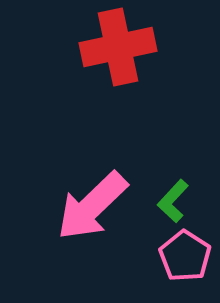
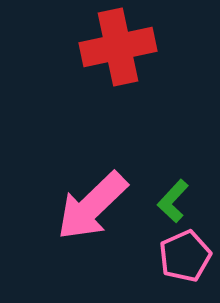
pink pentagon: rotated 15 degrees clockwise
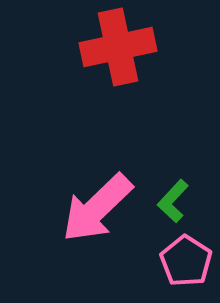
pink arrow: moved 5 px right, 2 px down
pink pentagon: moved 1 px right, 5 px down; rotated 15 degrees counterclockwise
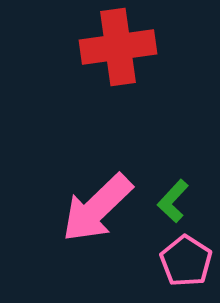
red cross: rotated 4 degrees clockwise
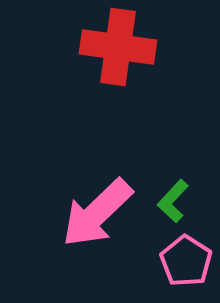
red cross: rotated 16 degrees clockwise
pink arrow: moved 5 px down
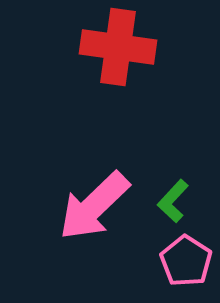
pink arrow: moved 3 px left, 7 px up
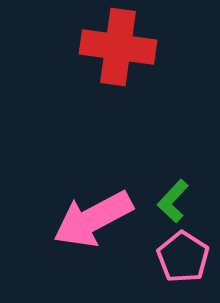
pink arrow: moved 1 px left, 13 px down; rotated 16 degrees clockwise
pink pentagon: moved 3 px left, 4 px up
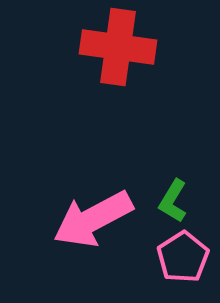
green L-shape: rotated 12 degrees counterclockwise
pink pentagon: rotated 6 degrees clockwise
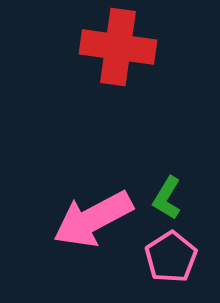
green L-shape: moved 6 px left, 3 px up
pink pentagon: moved 12 px left
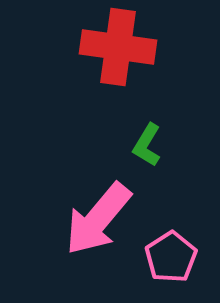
green L-shape: moved 20 px left, 53 px up
pink arrow: moved 5 px right; rotated 22 degrees counterclockwise
